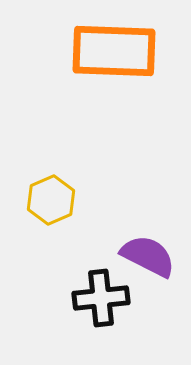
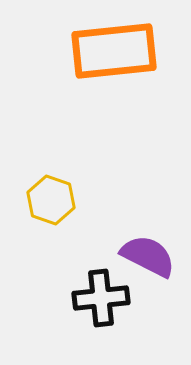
orange rectangle: rotated 8 degrees counterclockwise
yellow hexagon: rotated 18 degrees counterclockwise
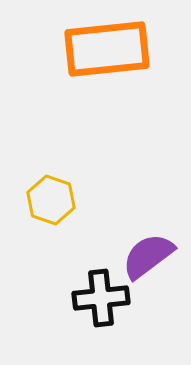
orange rectangle: moved 7 px left, 2 px up
purple semicircle: rotated 64 degrees counterclockwise
